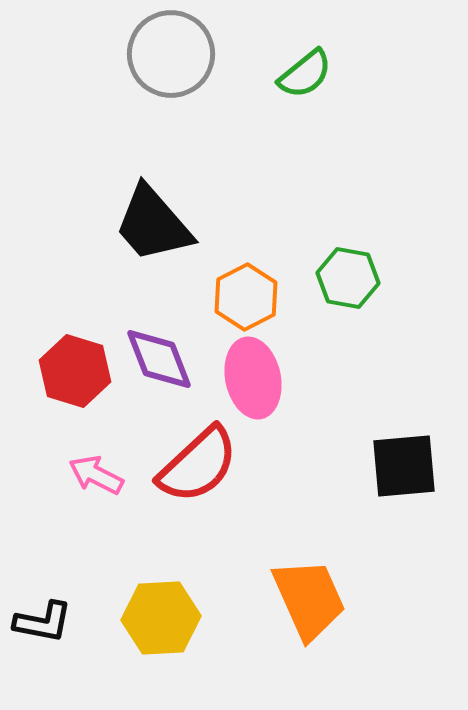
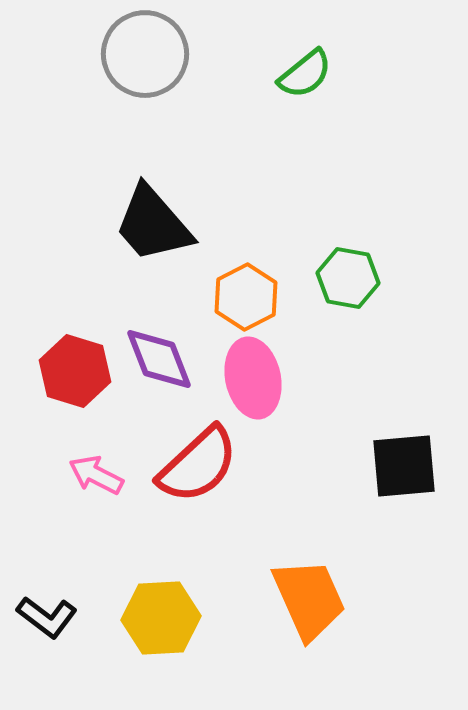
gray circle: moved 26 px left
black L-shape: moved 4 px right, 5 px up; rotated 26 degrees clockwise
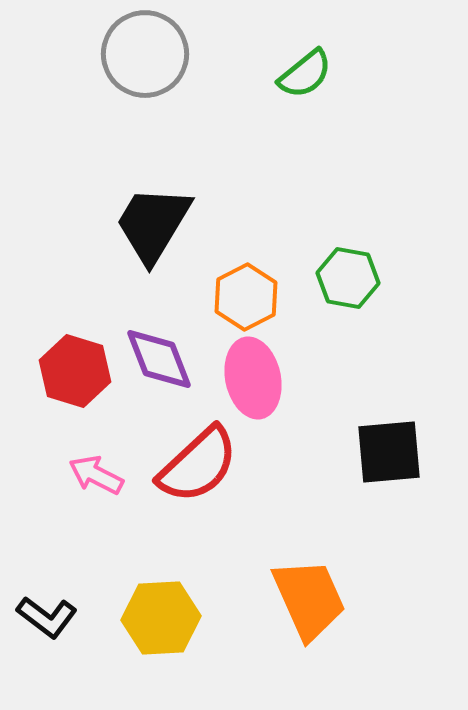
black trapezoid: rotated 72 degrees clockwise
black square: moved 15 px left, 14 px up
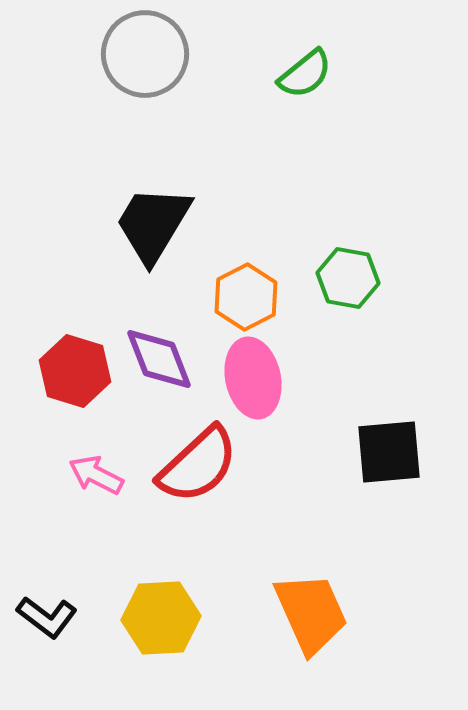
orange trapezoid: moved 2 px right, 14 px down
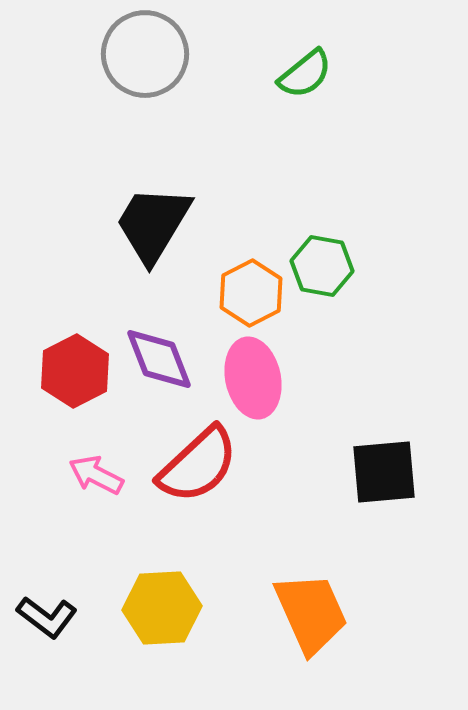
green hexagon: moved 26 px left, 12 px up
orange hexagon: moved 5 px right, 4 px up
red hexagon: rotated 16 degrees clockwise
black square: moved 5 px left, 20 px down
yellow hexagon: moved 1 px right, 10 px up
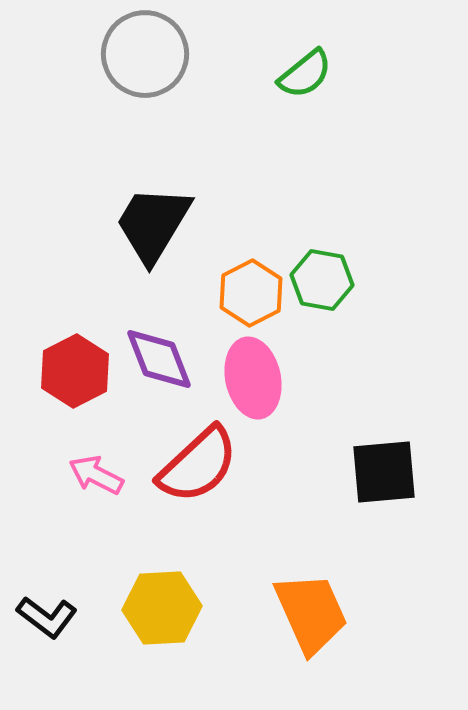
green hexagon: moved 14 px down
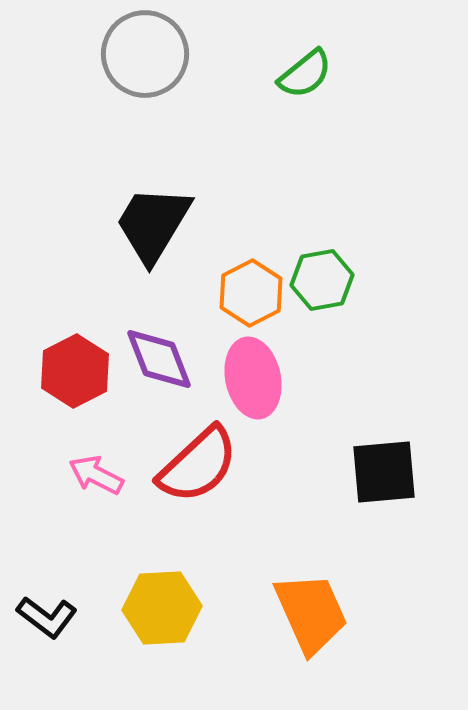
green hexagon: rotated 20 degrees counterclockwise
